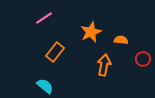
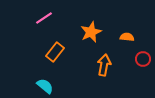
orange semicircle: moved 6 px right, 3 px up
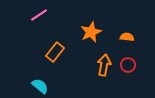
pink line: moved 5 px left, 3 px up
red circle: moved 15 px left, 6 px down
cyan semicircle: moved 5 px left
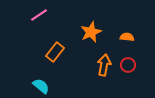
cyan semicircle: moved 1 px right
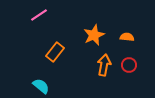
orange star: moved 3 px right, 3 px down
red circle: moved 1 px right
